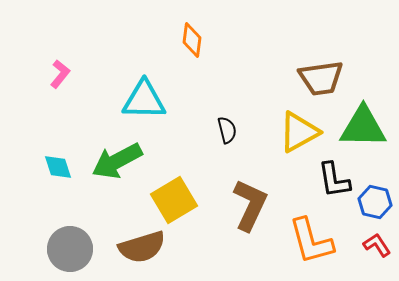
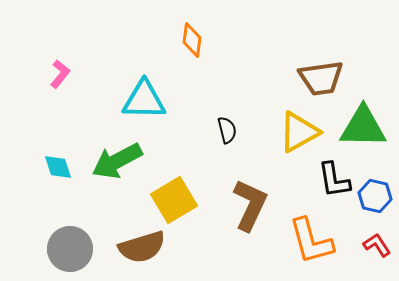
blue hexagon: moved 6 px up
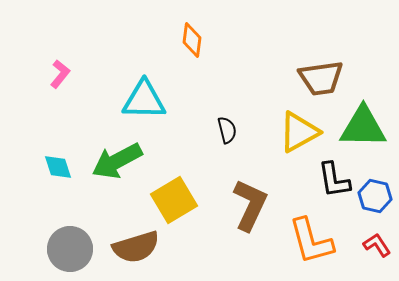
brown semicircle: moved 6 px left
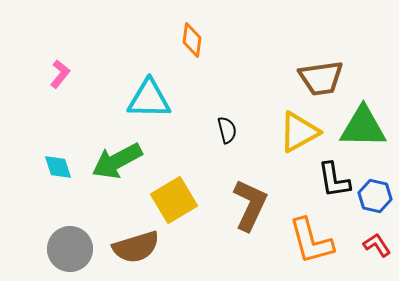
cyan triangle: moved 5 px right, 1 px up
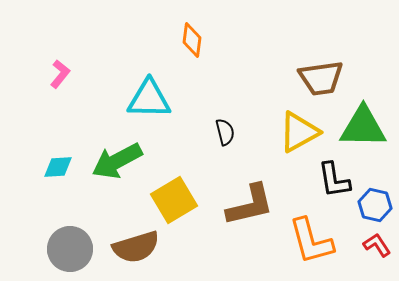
black semicircle: moved 2 px left, 2 px down
cyan diamond: rotated 76 degrees counterclockwise
blue hexagon: moved 9 px down
brown L-shape: rotated 52 degrees clockwise
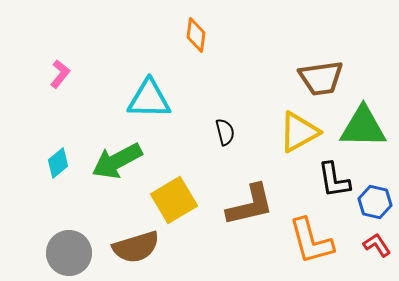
orange diamond: moved 4 px right, 5 px up
cyan diamond: moved 4 px up; rotated 36 degrees counterclockwise
blue hexagon: moved 3 px up
gray circle: moved 1 px left, 4 px down
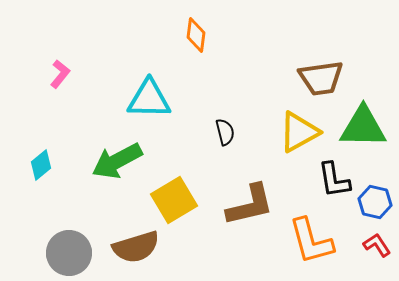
cyan diamond: moved 17 px left, 2 px down
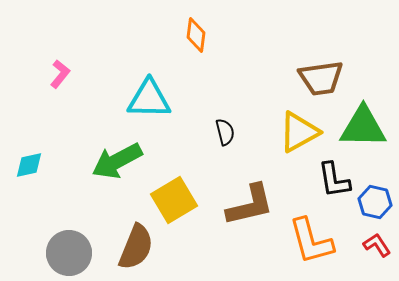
cyan diamond: moved 12 px left; rotated 28 degrees clockwise
brown semicircle: rotated 51 degrees counterclockwise
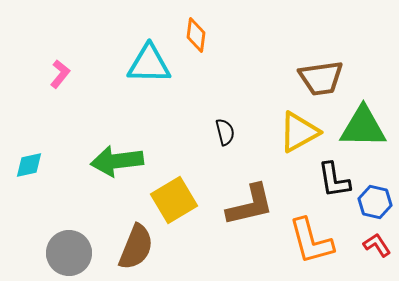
cyan triangle: moved 35 px up
green arrow: rotated 21 degrees clockwise
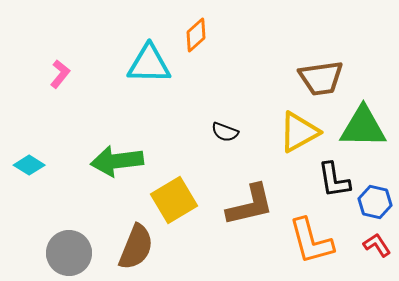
orange diamond: rotated 40 degrees clockwise
black semicircle: rotated 124 degrees clockwise
cyan diamond: rotated 44 degrees clockwise
